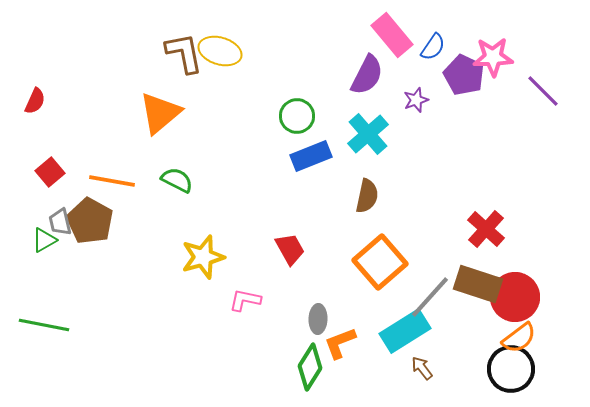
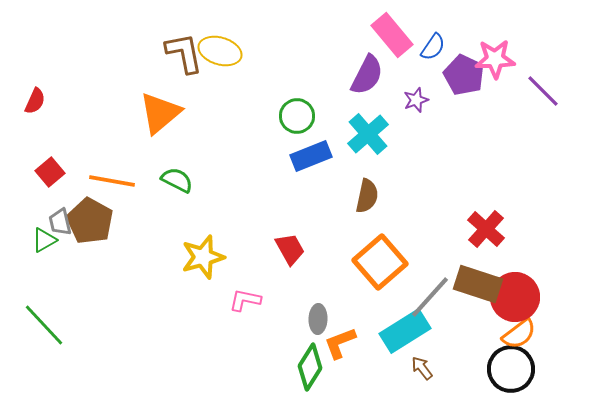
pink star: moved 2 px right, 2 px down
green line: rotated 36 degrees clockwise
orange semicircle: moved 4 px up
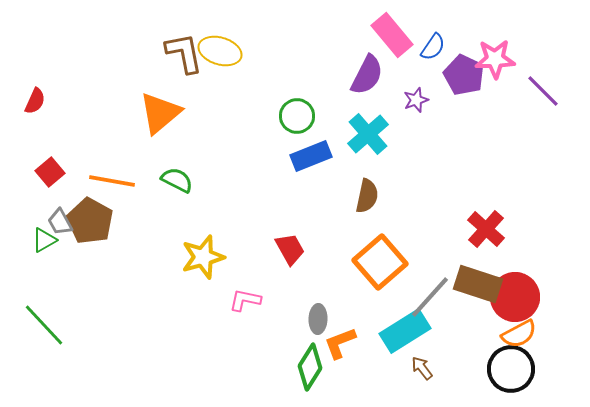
gray trapezoid: rotated 16 degrees counterclockwise
orange semicircle: rotated 9 degrees clockwise
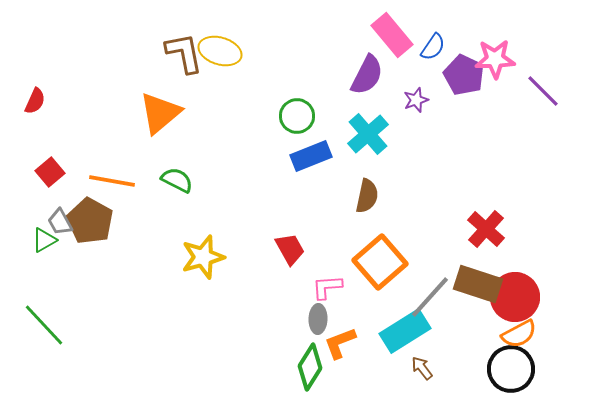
pink L-shape: moved 82 px right, 13 px up; rotated 16 degrees counterclockwise
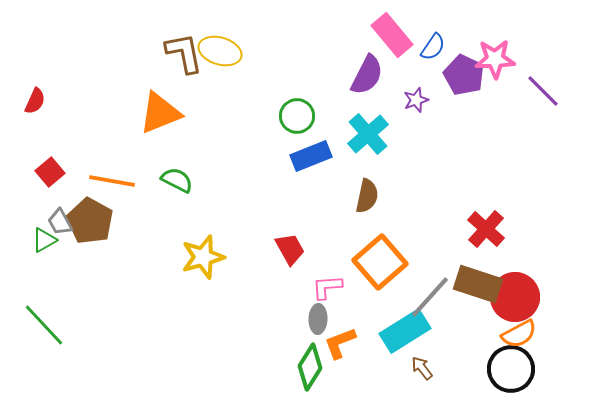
orange triangle: rotated 18 degrees clockwise
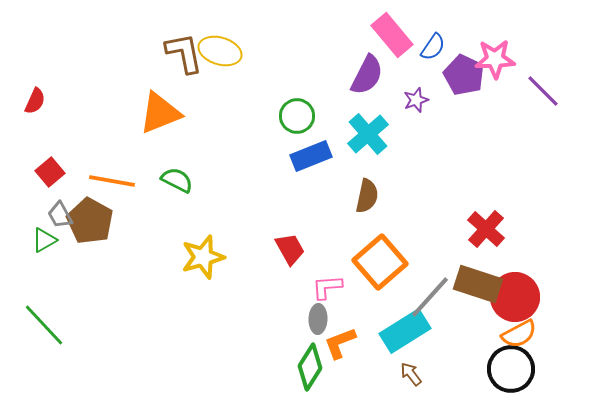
gray trapezoid: moved 7 px up
brown arrow: moved 11 px left, 6 px down
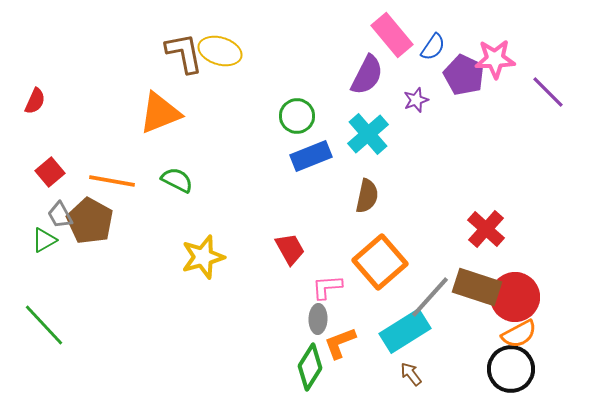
purple line: moved 5 px right, 1 px down
brown rectangle: moved 1 px left, 3 px down
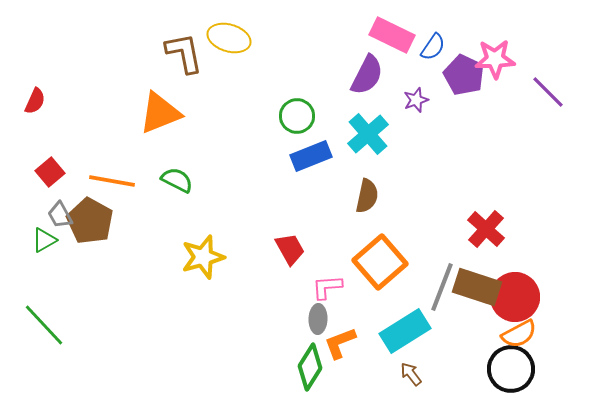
pink rectangle: rotated 24 degrees counterclockwise
yellow ellipse: moved 9 px right, 13 px up
gray line: moved 12 px right, 10 px up; rotated 21 degrees counterclockwise
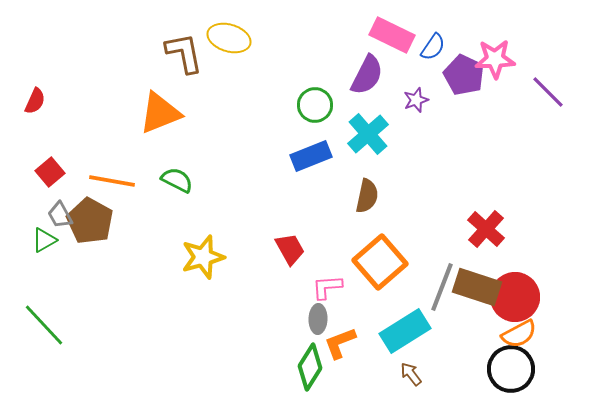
green circle: moved 18 px right, 11 px up
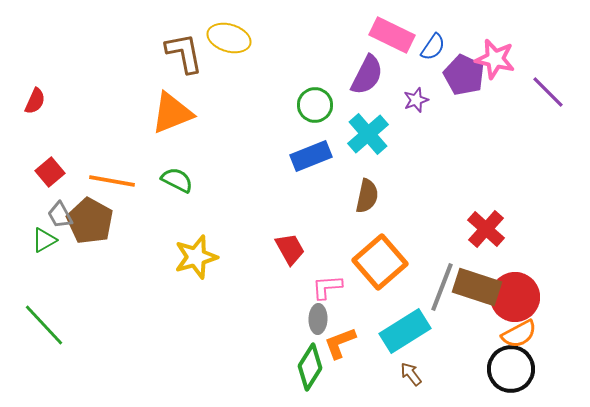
pink star: rotated 15 degrees clockwise
orange triangle: moved 12 px right
yellow star: moved 7 px left
